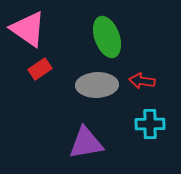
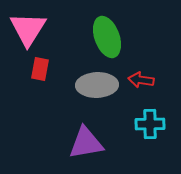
pink triangle: rotated 27 degrees clockwise
red rectangle: rotated 45 degrees counterclockwise
red arrow: moved 1 px left, 1 px up
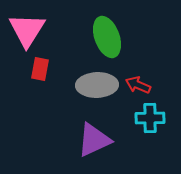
pink triangle: moved 1 px left, 1 px down
red arrow: moved 3 px left, 5 px down; rotated 15 degrees clockwise
cyan cross: moved 6 px up
purple triangle: moved 8 px right, 3 px up; rotated 15 degrees counterclockwise
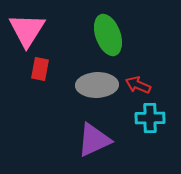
green ellipse: moved 1 px right, 2 px up
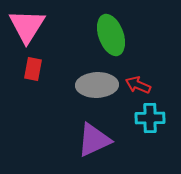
pink triangle: moved 4 px up
green ellipse: moved 3 px right
red rectangle: moved 7 px left
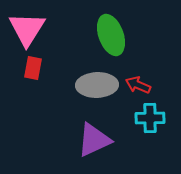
pink triangle: moved 3 px down
red rectangle: moved 1 px up
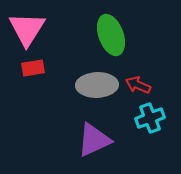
red rectangle: rotated 70 degrees clockwise
cyan cross: rotated 20 degrees counterclockwise
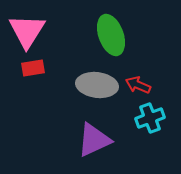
pink triangle: moved 2 px down
gray ellipse: rotated 9 degrees clockwise
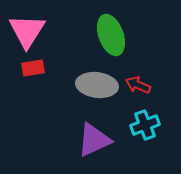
cyan cross: moved 5 px left, 7 px down
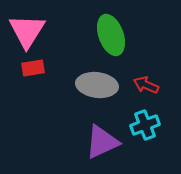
red arrow: moved 8 px right
purple triangle: moved 8 px right, 2 px down
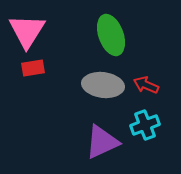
gray ellipse: moved 6 px right
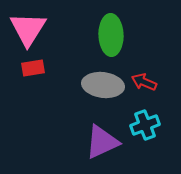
pink triangle: moved 1 px right, 2 px up
green ellipse: rotated 18 degrees clockwise
red arrow: moved 2 px left, 3 px up
